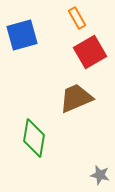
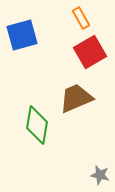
orange rectangle: moved 4 px right
green diamond: moved 3 px right, 13 px up
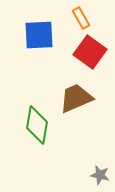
blue square: moved 17 px right; rotated 12 degrees clockwise
red square: rotated 24 degrees counterclockwise
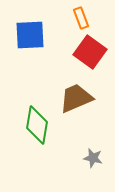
orange rectangle: rotated 10 degrees clockwise
blue square: moved 9 px left
gray star: moved 7 px left, 17 px up
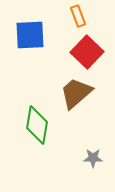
orange rectangle: moved 3 px left, 2 px up
red square: moved 3 px left; rotated 8 degrees clockwise
brown trapezoid: moved 5 px up; rotated 18 degrees counterclockwise
gray star: rotated 12 degrees counterclockwise
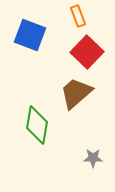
blue square: rotated 24 degrees clockwise
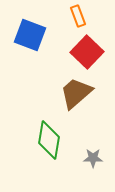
green diamond: moved 12 px right, 15 px down
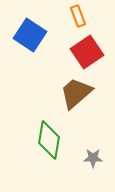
blue square: rotated 12 degrees clockwise
red square: rotated 12 degrees clockwise
